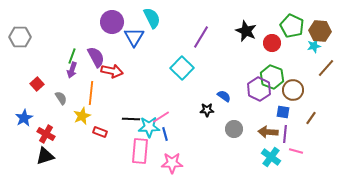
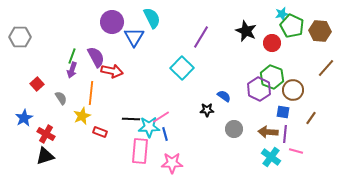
cyan star at (314, 46): moved 32 px left, 32 px up
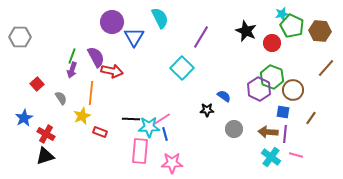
cyan semicircle at (152, 18): moved 8 px right
pink line at (161, 117): moved 1 px right, 2 px down
pink line at (296, 151): moved 4 px down
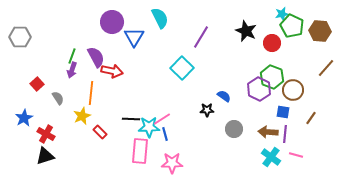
gray semicircle at (61, 98): moved 3 px left
red rectangle at (100, 132): rotated 24 degrees clockwise
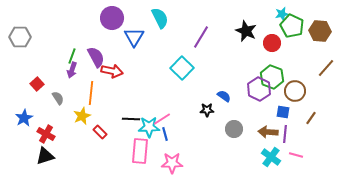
purple circle at (112, 22): moved 4 px up
brown circle at (293, 90): moved 2 px right, 1 px down
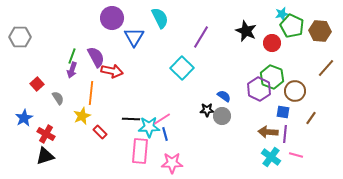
gray circle at (234, 129): moved 12 px left, 13 px up
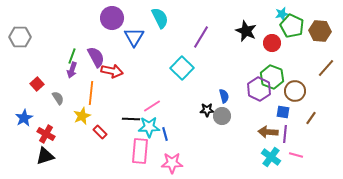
blue semicircle at (224, 96): rotated 40 degrees clockwise
pink line at (162, 119): moved 10 px left, 13 px up
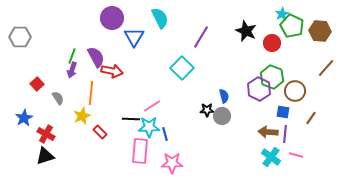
cyan star at (282, 14): rotated 16 degrees counterclockwise
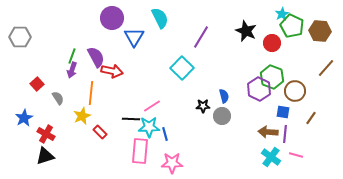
black star at (207, 110): moved 4 px left, 4 px up
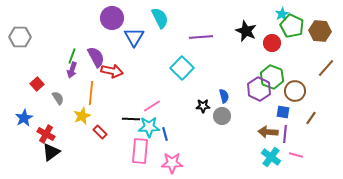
purple line at (201, 37): rotated 55 degrees clockwise
black triangle at (45, 156): moved 6 px right, 4 px up; rotated 18 degrees counterclockwise
